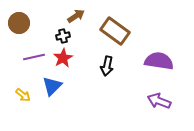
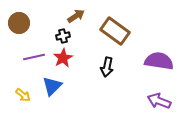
black arrow: moved 1 px down
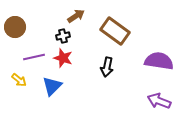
brown circle: moved 4 px left, 4 px down
red star: rotated 24 degrees counterclockwise
yellow arrow: moved 4 px left, 15 px up
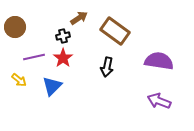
brown arrow: moved 3 px right, 2 px down
red star: rotated 18 degrees clockwise
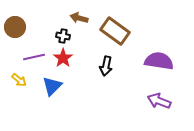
brown arrow: rotated 132 degrees counterclockwise
black cross: rotated 24 degrees clockwise
black arrow: moved 1 px left, 1 px up
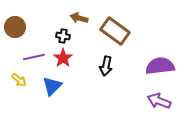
purple semicircle: moved 1 px right, 5 px down; rotated 16 degrees counterclockwise
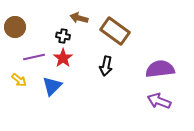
purple semicircle: moved 3 px down
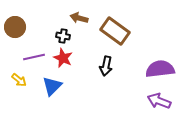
red star: rotated 12 degrees counterclockwise
